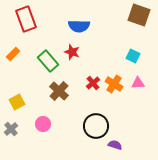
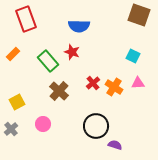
orange cross: moved 3 px down
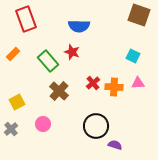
orange cross: rotated 30 degrees counterclockwise
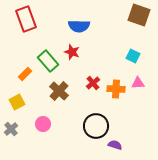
orange rectangle: moved 12 px right, 20 px down
orange cross: moved 2 px right, 2 px down
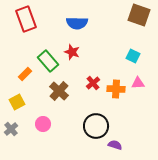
blue semicircle: moved 2 px left, 3 px up
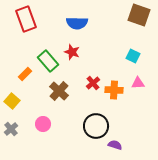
orange cross: moved 2 px left, 1 px down
yellow square: moved 5 px left, 1 px up; rotated 21 degrees counterclockwise
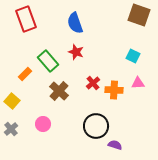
blue semicircle: moved 2 px left; rotated 70 degrees clockwise
red star: moved 4 px right
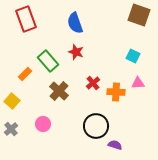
orange cross: moved 2 px right, 2 px down
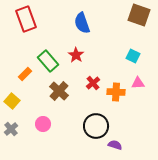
blue semicircle: moved 7 px right
red star: moved 3 px down; rotated 14 degrees clockwise
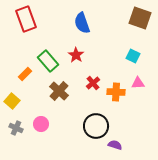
brown square: moved 1 px right, 3 px down
pink circle: moved 2 px left
gray cross: moved 5 px right, 1 px up; rotated 24 degrees counterclockwise
